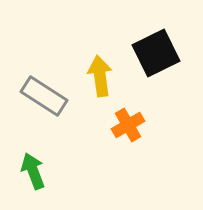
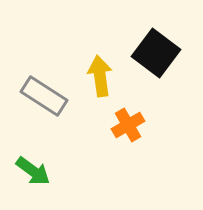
black square: rotated 27 degrees counterclockwise
green arrow: rotated 147 degrees clockwise
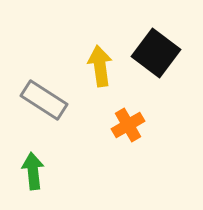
yellow arrow: moved 10 px up
gray rectangle: moved 4 px down
green arrow: rotated 132 degrees counterclockwise
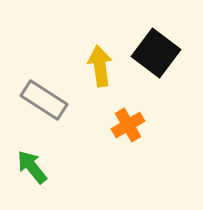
green arrow: moved 1 px left, 4 px up; rotated 33 degrees counterclockwise
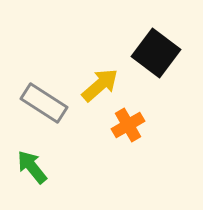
yellow arrow: moved 19 px down; rotated 57 degrees clockwise
gray rectangle: moved 3 px down
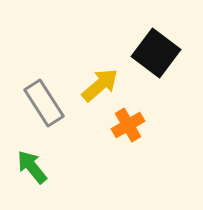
gray rectangle: rotated 24 degrees clockwise
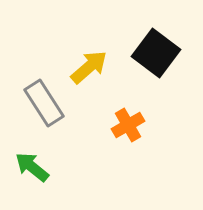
yellow arrow: moved 11 px left, 18 px up
green arrow: rotated 12 degrees counterclockwise
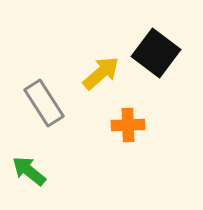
yellow arrow: moved 12 px right, 6 px down
orange cross: rotated 28 degrees clockwise
green arrow: moved 3 px left, 4 px down
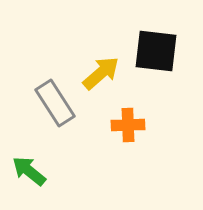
black square: moved 2 px up; rotated 30 degrees counterclockwise
gray rectangle: moved 11 px right
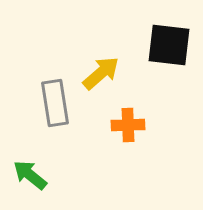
black square: moved 13 px right, 6 px up
gray rectangle: rotated 24 degrees clockwise
green arrow: moved 1 px right, 4 px down
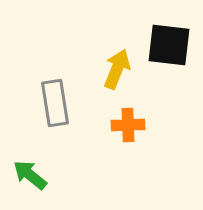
yellow arrow: moved 16 px right, 4 px up; rotated 27 degrees counterclockwise
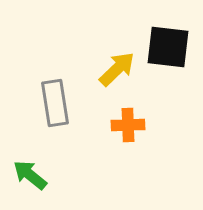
black square: moved 1 px left, 2 px down
yellow arrow: rotated 24 degrees clockwise
